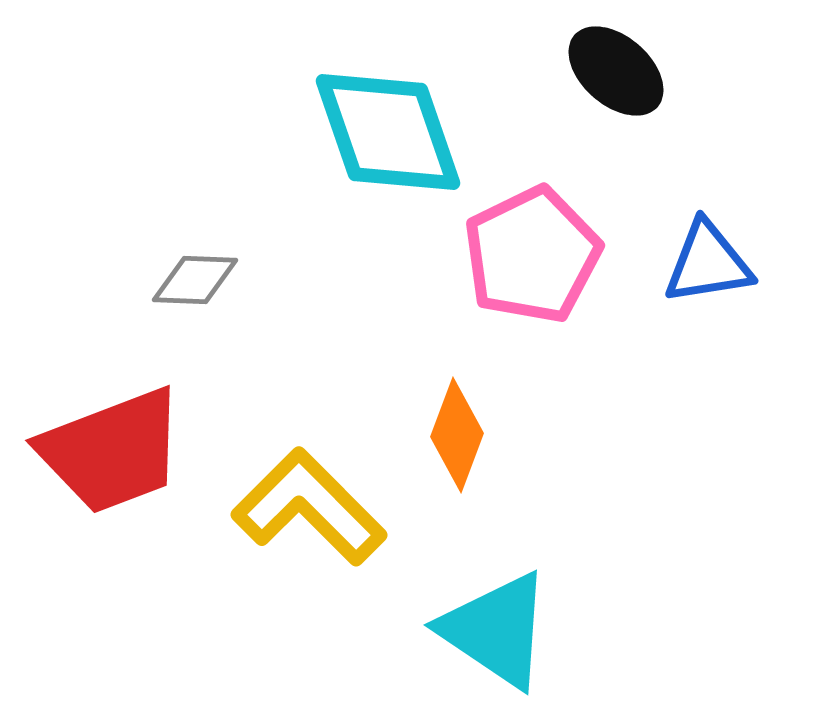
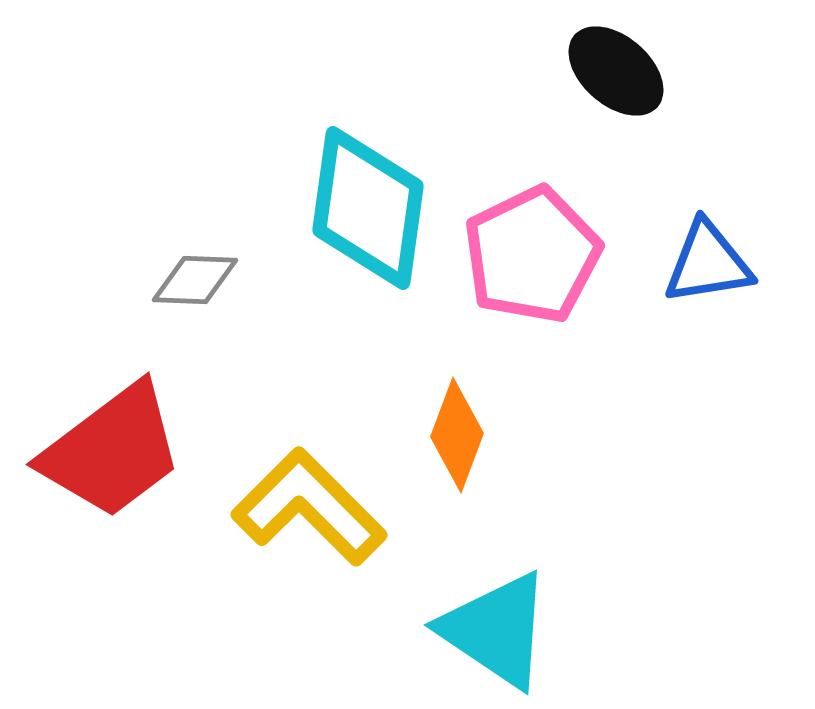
cyan diamond: moved 20 px left, 76 px down; rotated 27 degrees clockwise
red trapezoid: rotated 16 degrees counterclockwise
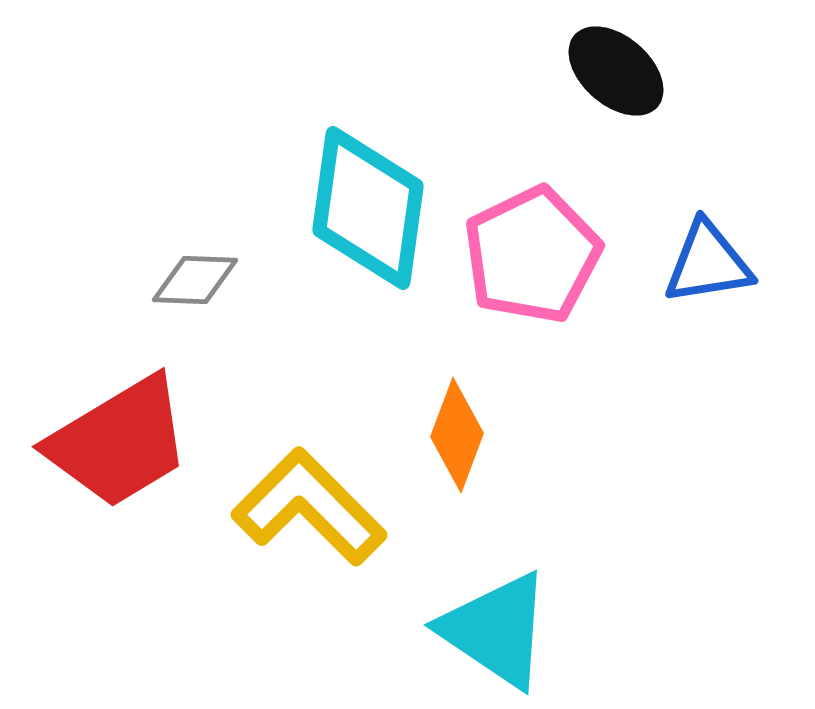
red trapezoid: moved 7 px right, 9 px up; rotated 6 degrees clockwise
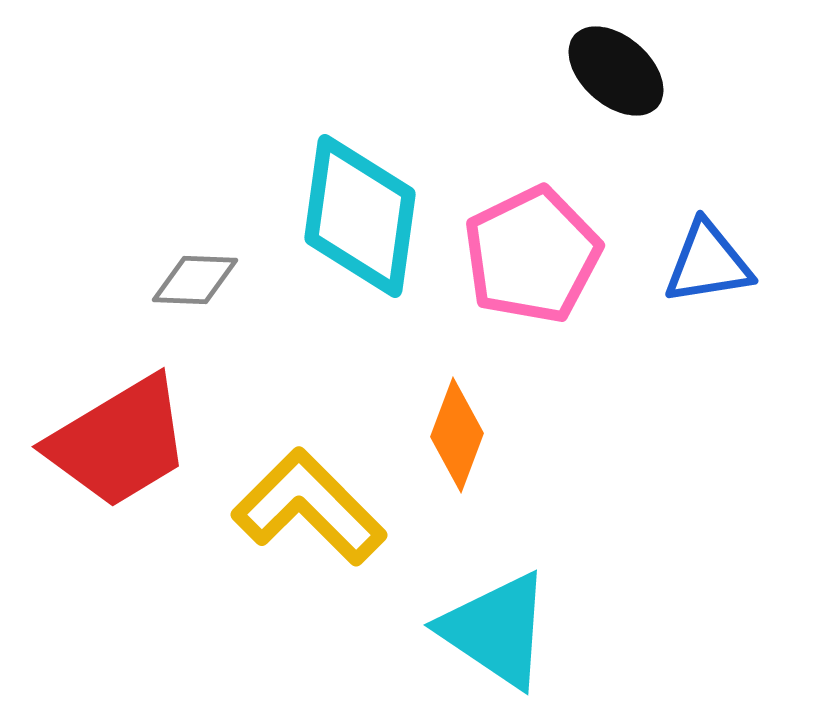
cyan diamond: moved 8 px left, 8 px down
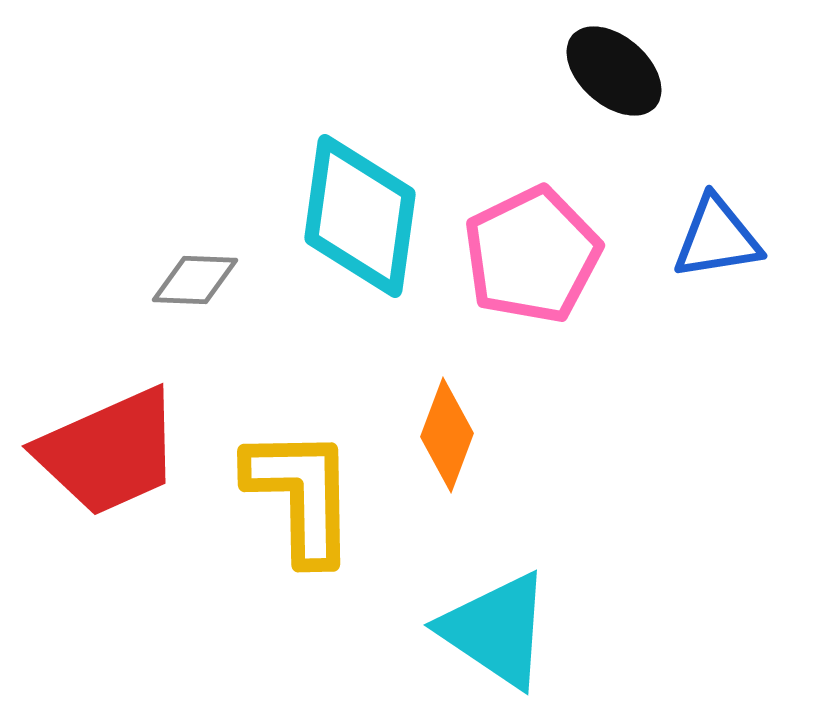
black ellipse: moved 2 px left
blue triangle: moved 9 px right, 25 px up
orange diamond: moved 10 px left
red trapezoid: moved 10 px left, 10 px down; rotated 7 degrees clockwise
yellow L-shape: moved 8 px left, 12 px up; rotated 44 degrees clockwise
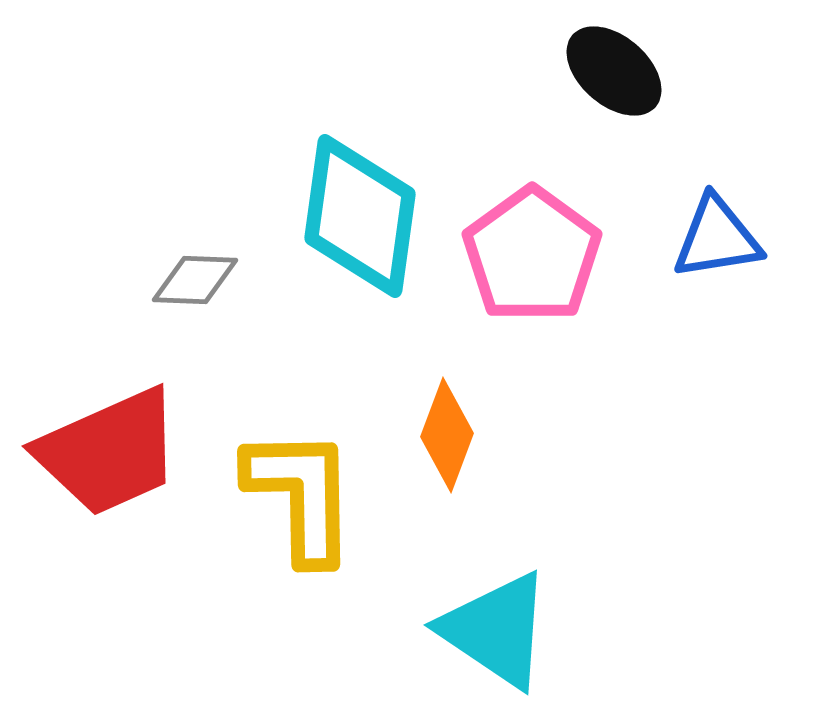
pink pentagon: rotated 10 degrees counterclockwise
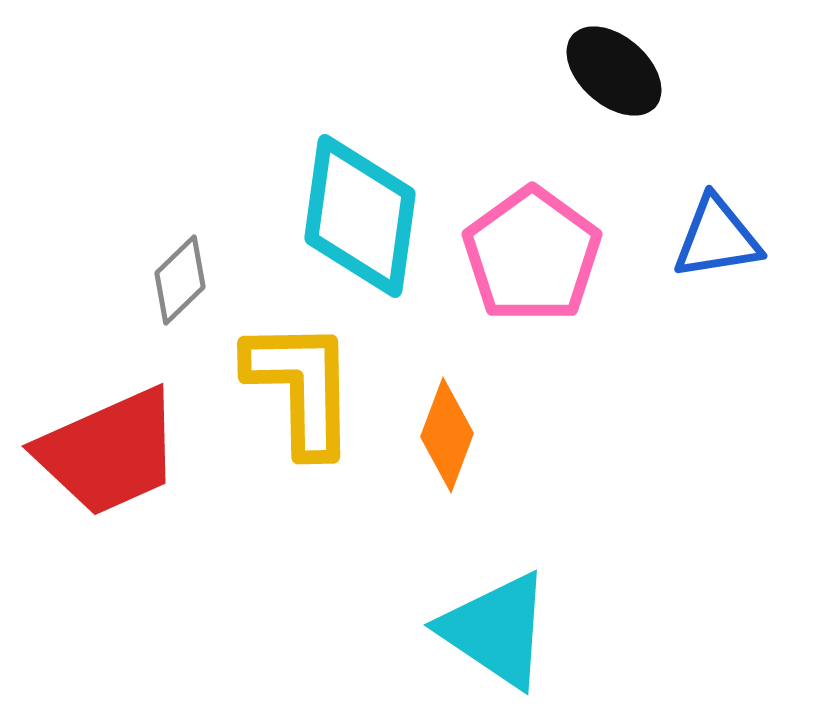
gray diamond: moved 15 px left; rotated 46 degrees counterclockwise
yellow L-shape: moved 108 px up
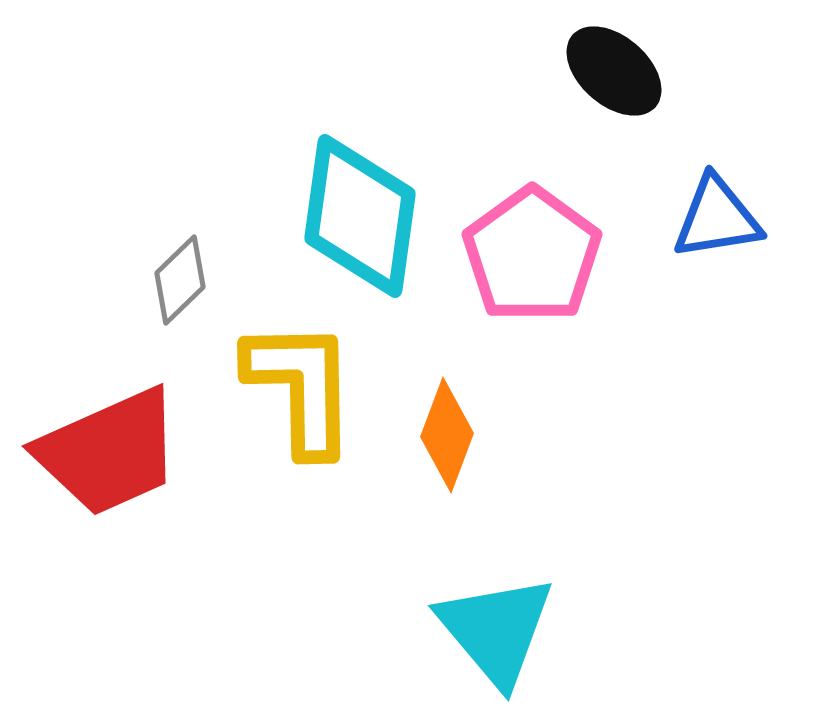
blue triangle: moved 20 px up
cyan triangle: rotated 16 degrees clockwise
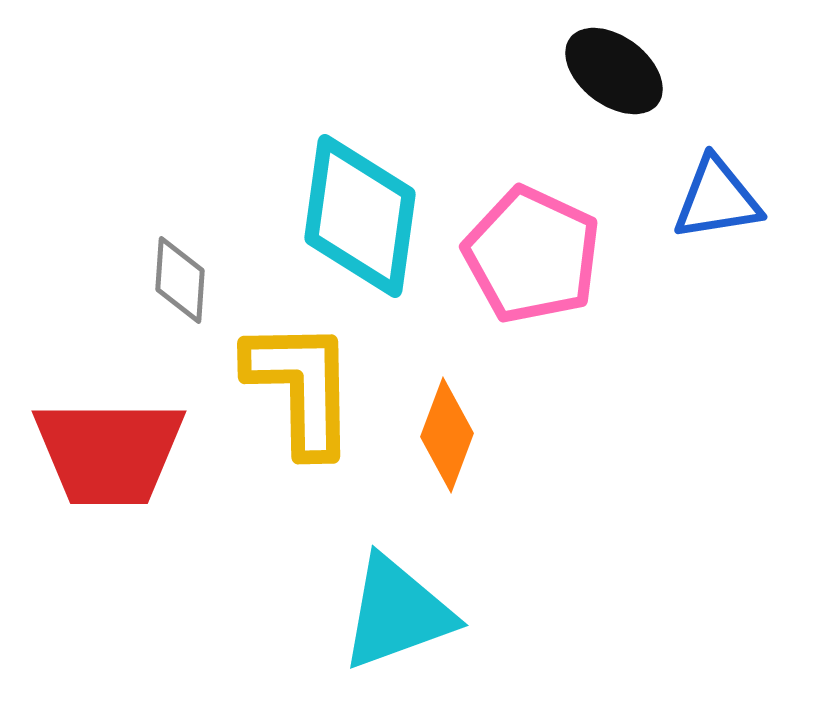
black ellipse: rotated 4 degrees counterclockwise
blue triangle: moved 19 px up
pink pentagon: rotated 11 degrees counterclockwise
gray diamond: rotated 42 degrees counterclockwise
red trapezoid: rotated 24 degrees clockwise
cyan triangle: moved 99 px left, 17 px up; rotated 50 degrees clockwise
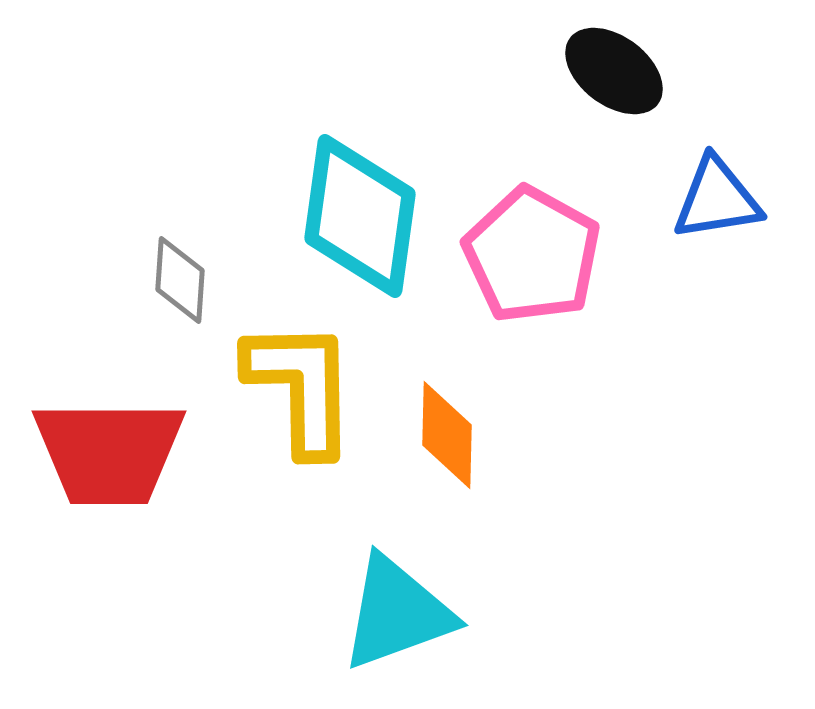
pink pentagon: rotated 4 degrees clockwise
orange diamond: rotated 19 degrees counterclockwise
